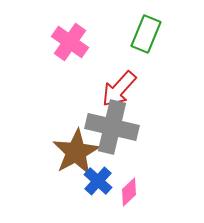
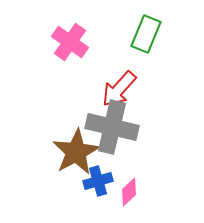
blue cross: rotated 32 degrees clockwise
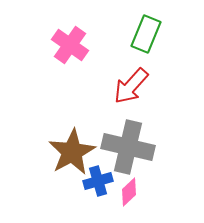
pink cross: moved 3 px down
red arrow: moved 12 px right, 3 px up
gray cross: moved 16 px right, 20 px down
brown star: moved 4 px left
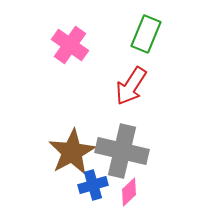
red arrow: rotated 9 degrees counterclockwise
gray cross: moved 6 px left, 4 px down
blue cross: moved 5 px left, 4 px down
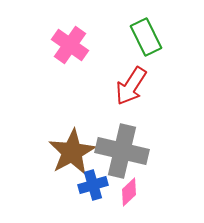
green rectangle: moved 3 px down; rotated 48 degrees counterclockwise
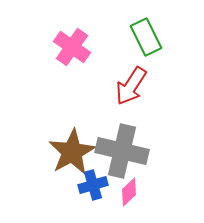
pink cross: moved 2 px right, 2 px down
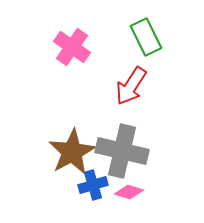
pink diamond: rotated 60 degrees clockwise
